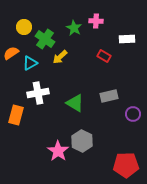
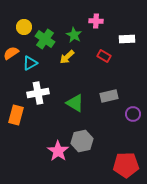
green star: moved 7 px down
yellow arrow: moved 7 px right
gray hexagon: rotated 20 degrees clockwise
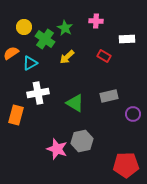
green star: moved 9 px left, 7 px up
pink star: moved 1 px left, 2 px up; rotated 15 degrees counterclockwise
